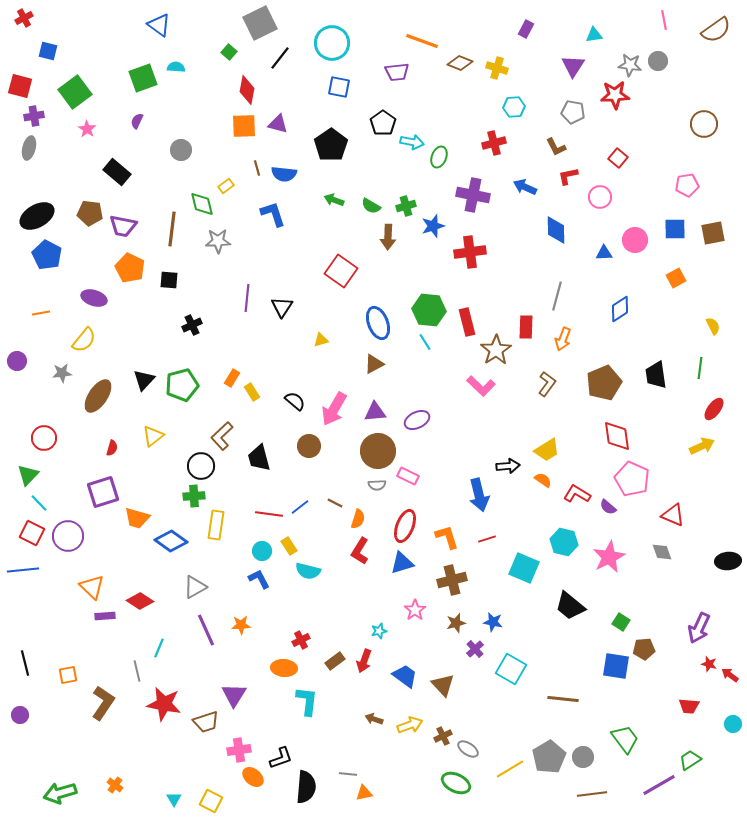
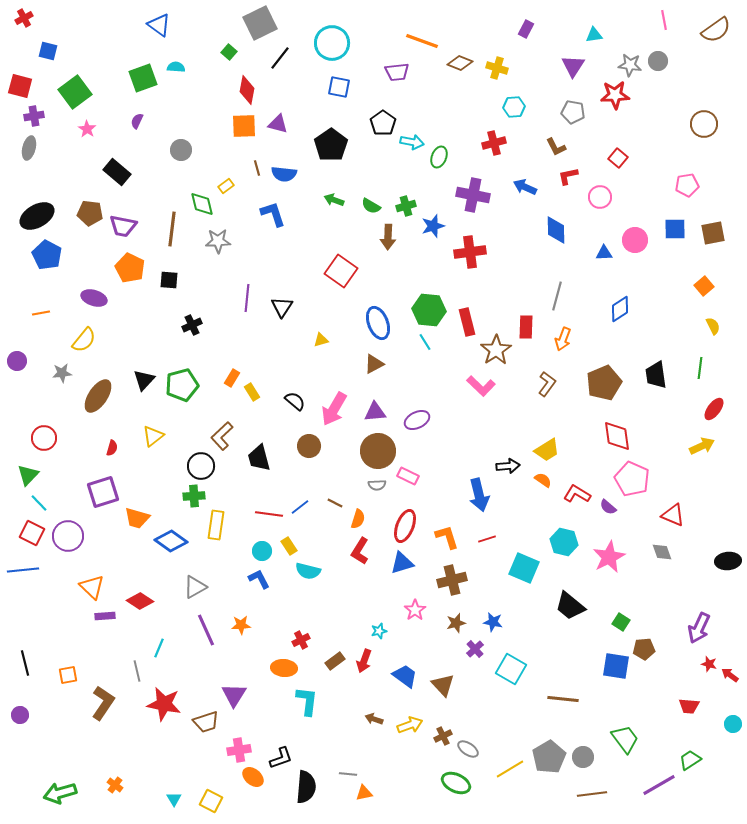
orange square at (676, 278): moved 28 px right, 8 px down; rotated 12 degrees counterclockwise
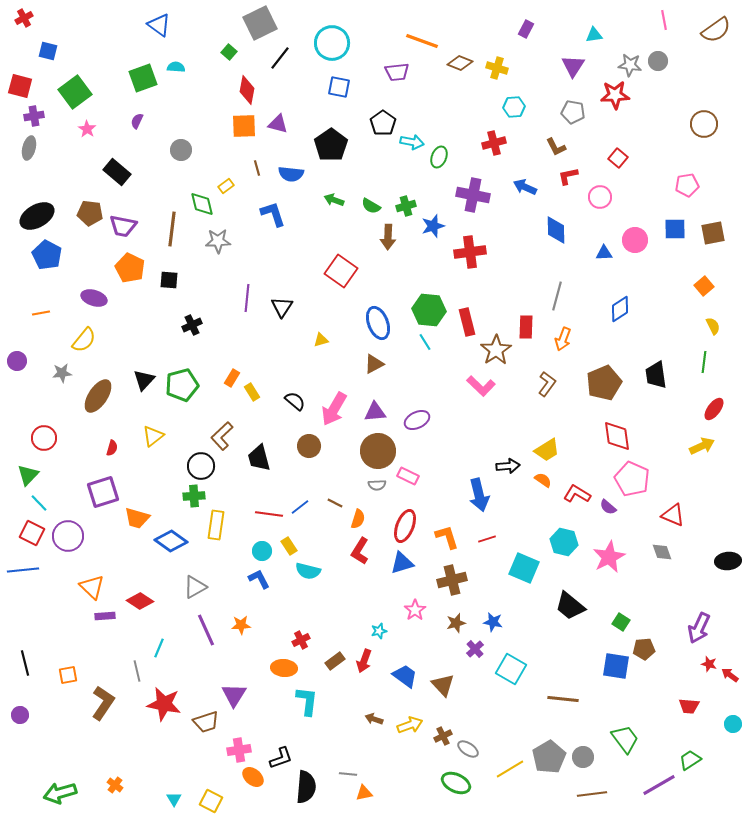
blue semicircle at (284, 174): moved 7 px right
green line at (700, 368): moved 4 px right, 6 px up
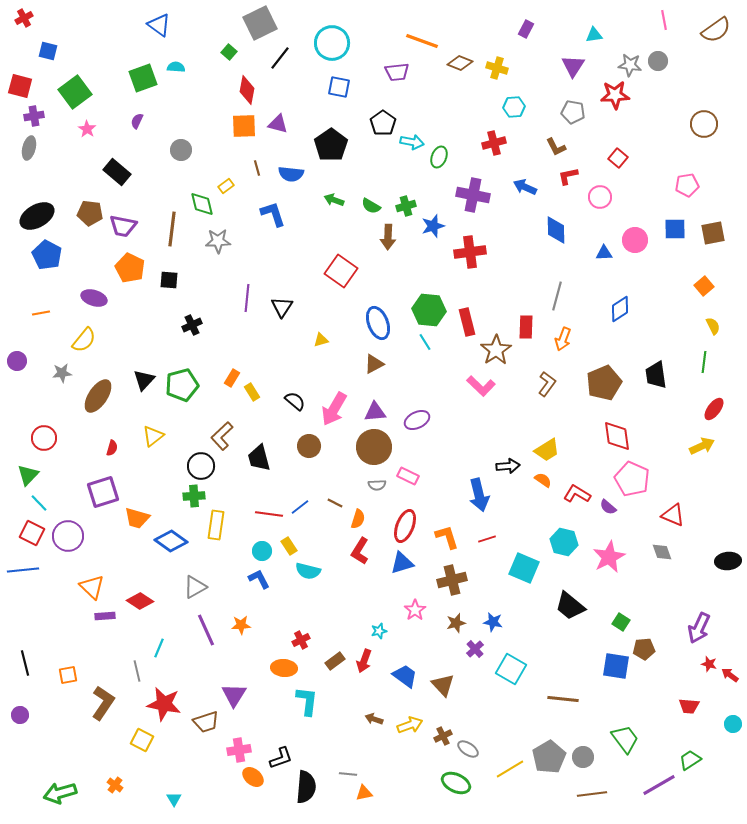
brown circle at (378, 451): moved 4 px left, 4 px up
yellow square at (211, 801): moved 69 px left, 61 px up
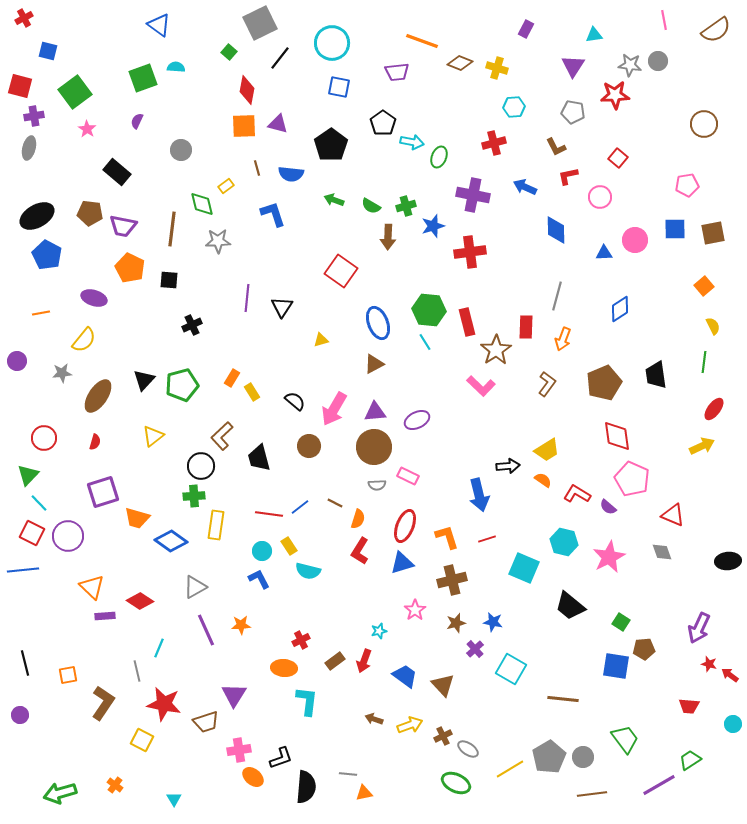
red semicircle at (112, 448): moved 17 px left, 6 px up
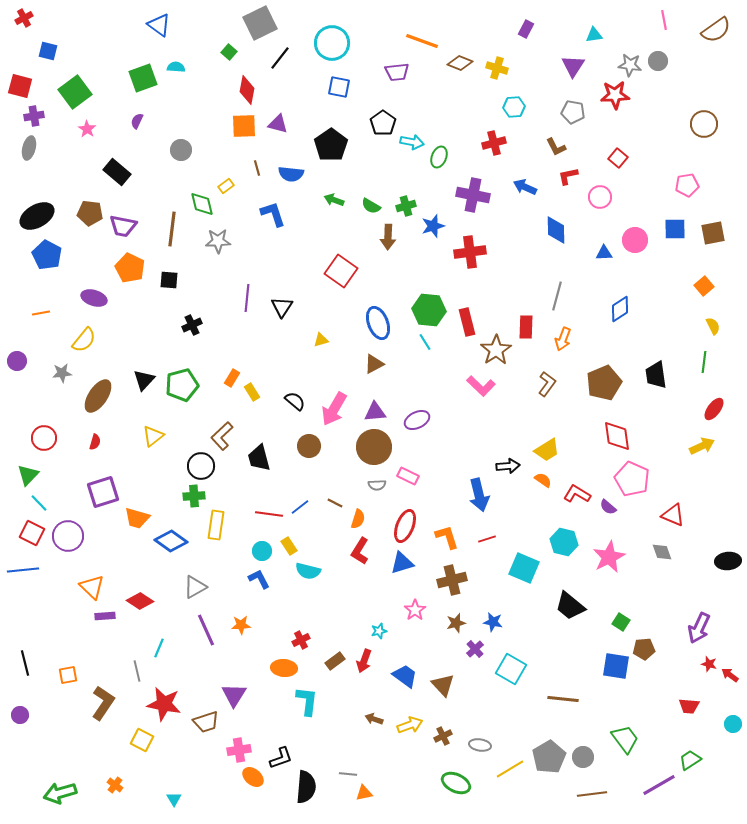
gray ellipse at (468, 749): moved 12 px right, 4 px up; rotated 25 degrees counterclockwise
